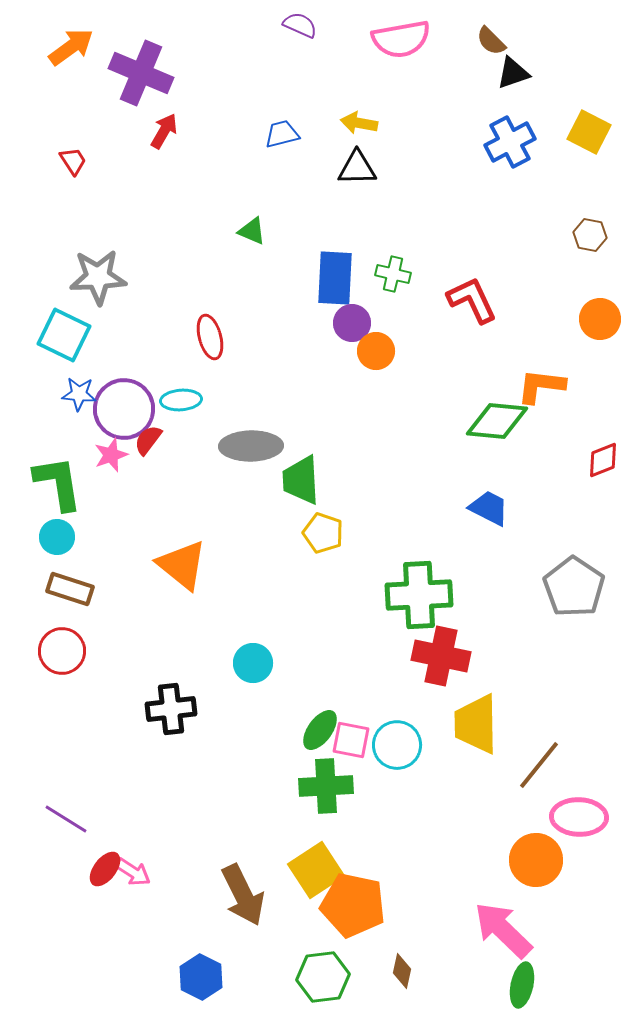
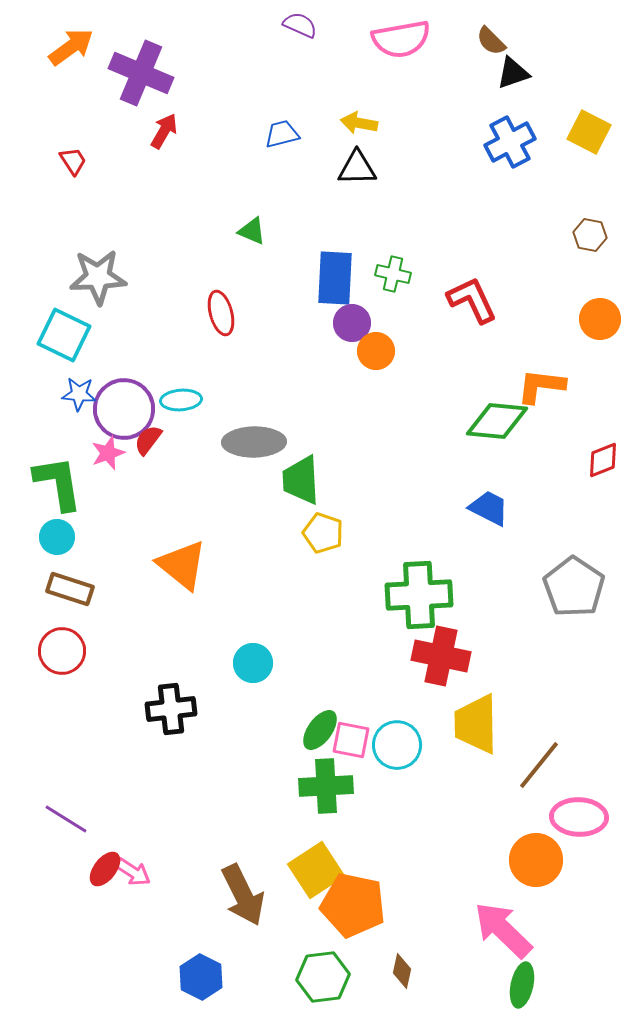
red ellipse at (210, 337): moved 11 px right, 24 px up
gray ellipse at (251, 446): moved 3 px right, 4 px up
pink star at (111, 455): moved 3 px left, 2 px up
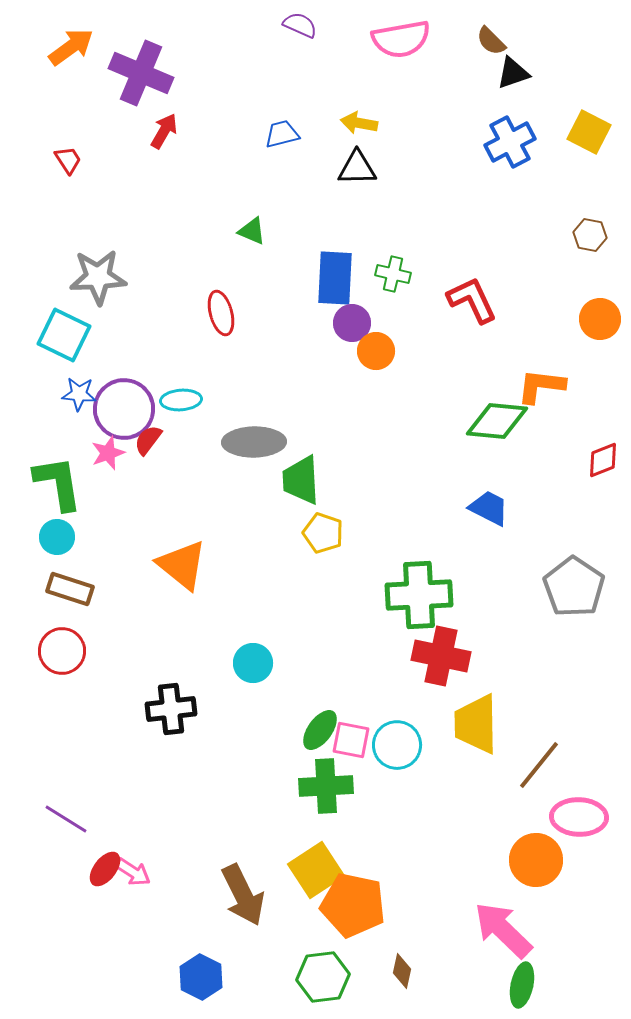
red trapezoid at (73, 161): moved 5 px left, 1 px up
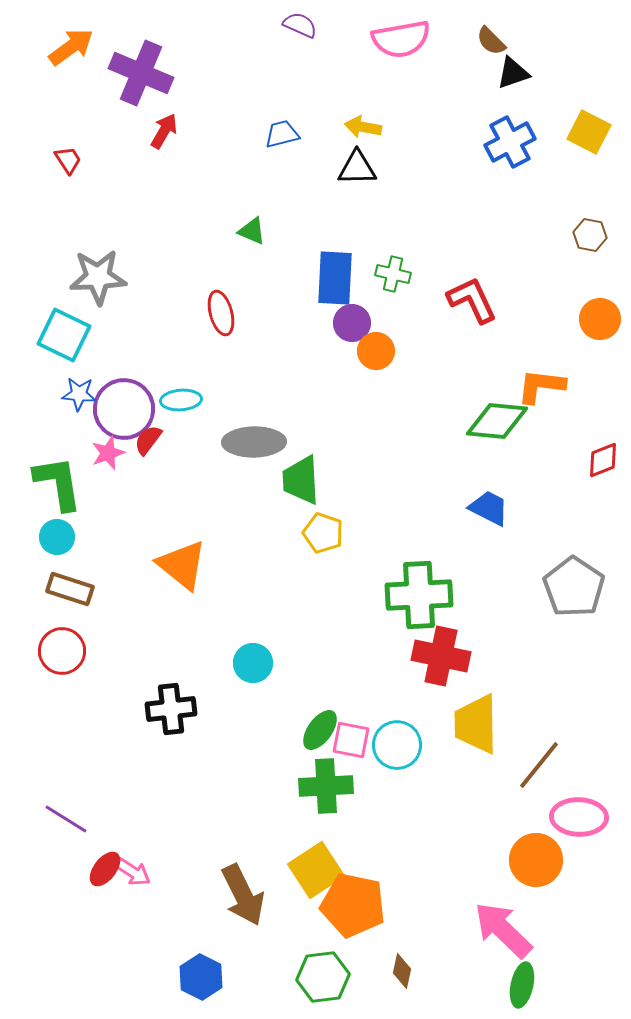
yellow arrow at (359, 123): moved 4 px right, 4 px down
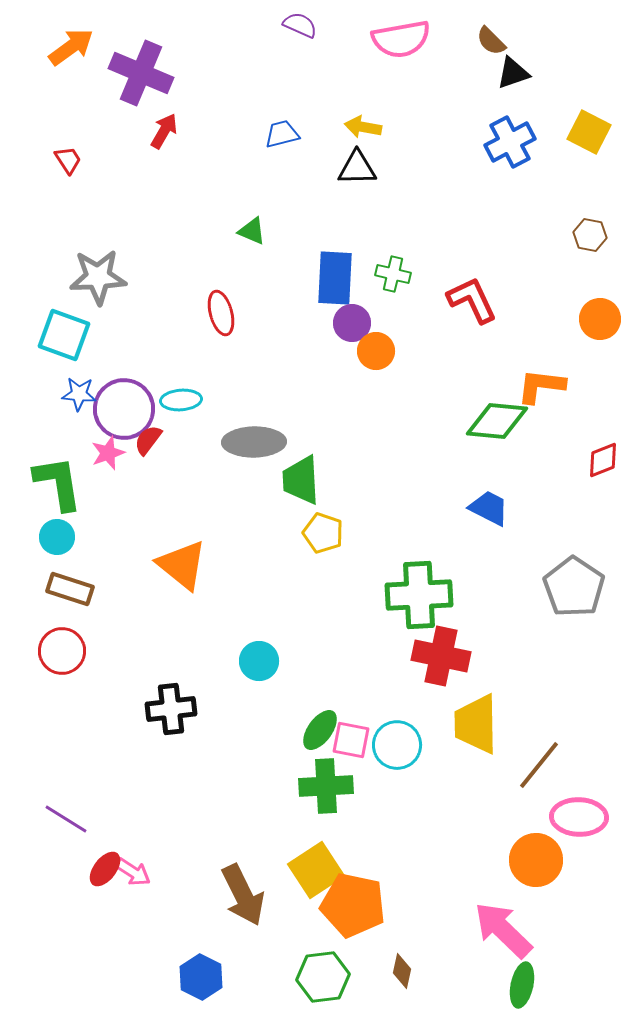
cyan square at (64, 335): rotated 6 degrees counterclockwise
cyan circle at (253, 663): moved 6 px right, 2 px up
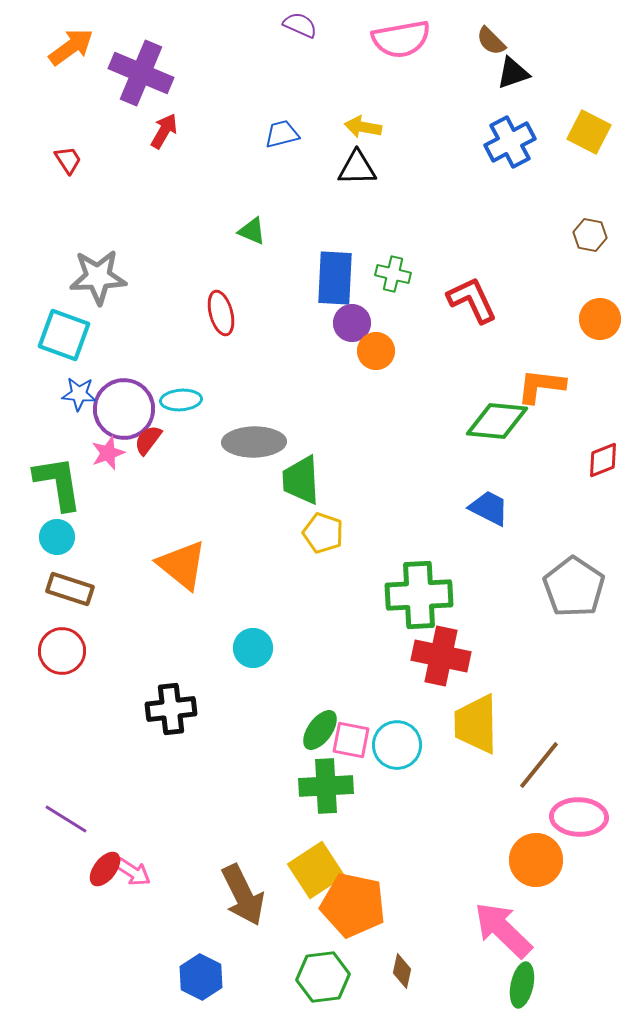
cyan circle at (259, 661): moved 6 px left, 13 px up
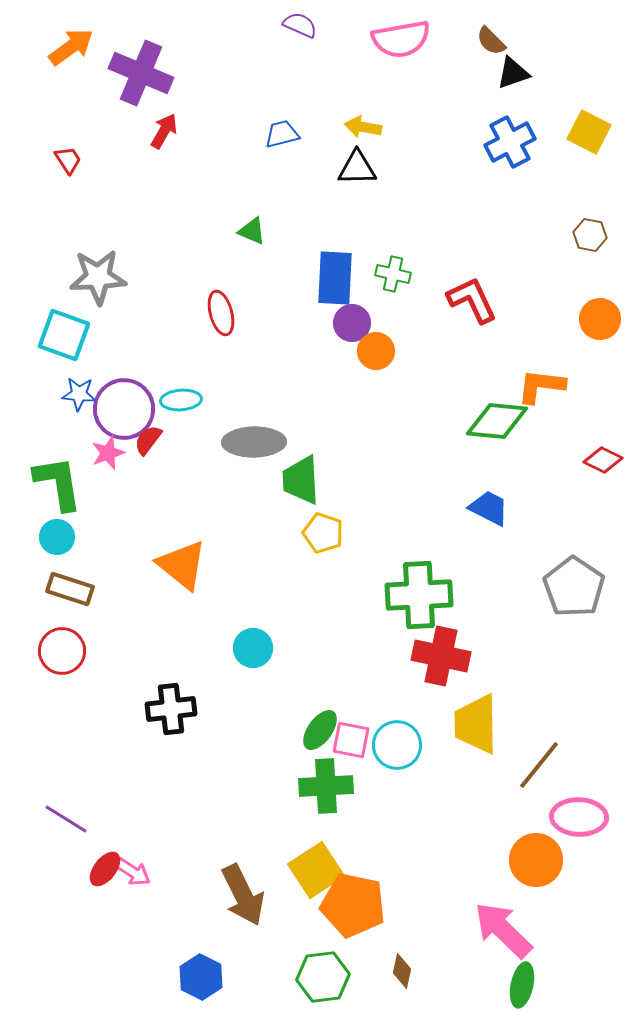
red diamond at (603, 460): rotated 48 degrees clockwise
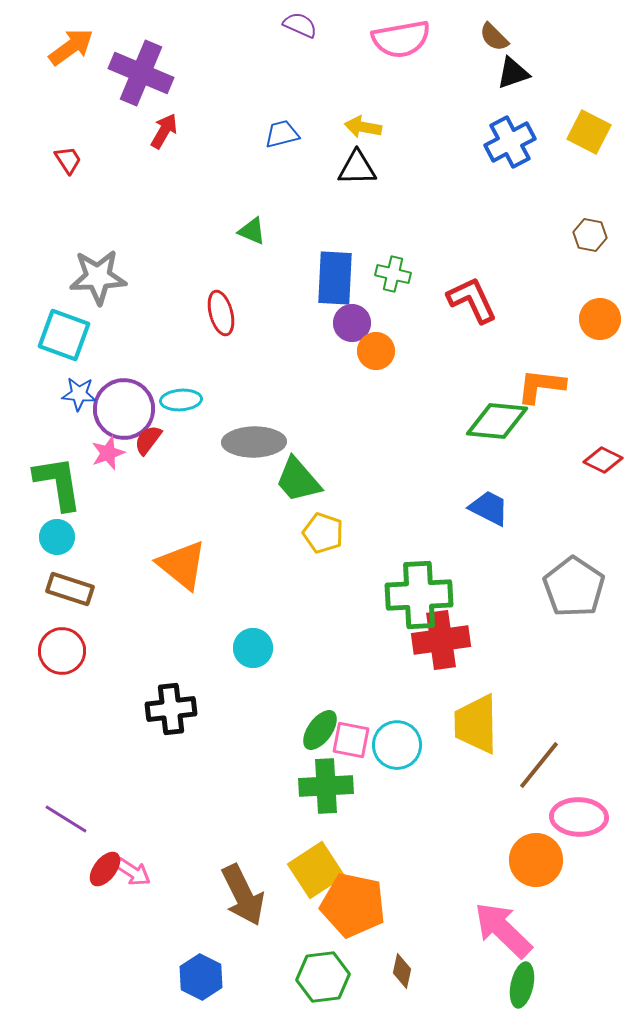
brown semicircle at (491, 41): moved 3 px right, 4 px up
green trapezoid at (301, 480): moved 3 px left; rotated 38 degrees counterclockwise
red cross at (441, 656): moved 16 px up; rotated 20 degrees counterclockwise
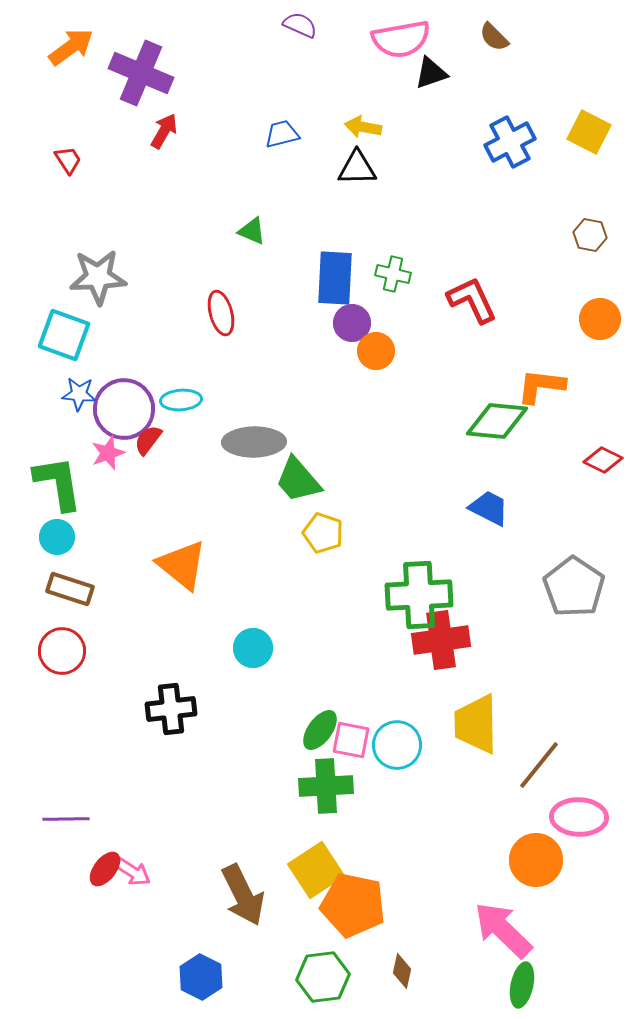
black triangle at (513, 73): moved 82 px left
purple line at (66, 819): rotated 33 degrees counterclockwise
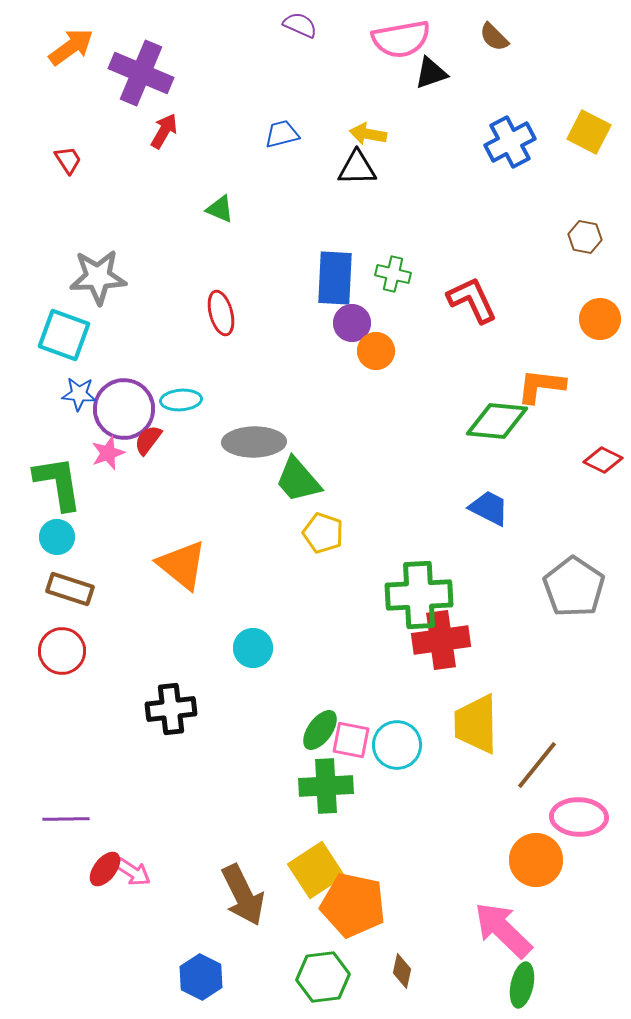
yellow arrow at (363, 127): moved 5 px right, 7 px down
green triangle at (252, 231): moved 32 px left, 22 px up
brown hexagon at (590, 235): moved 5 px left, 2 px down
brown line at (539, 765): moved 2 px left
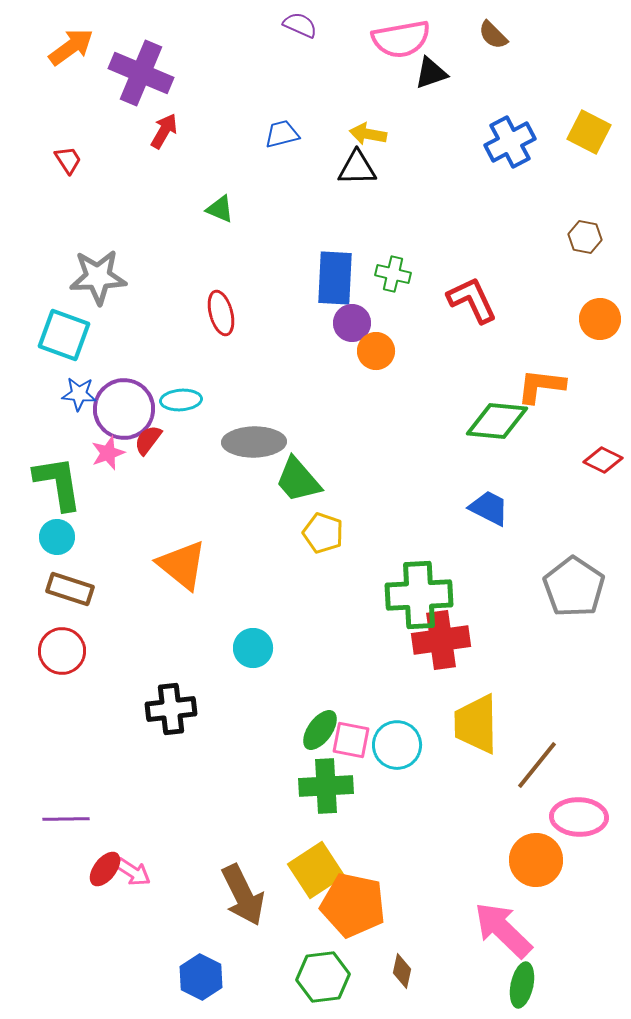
brown semicircle at (494, 37): moved 1 px left, 2 px up
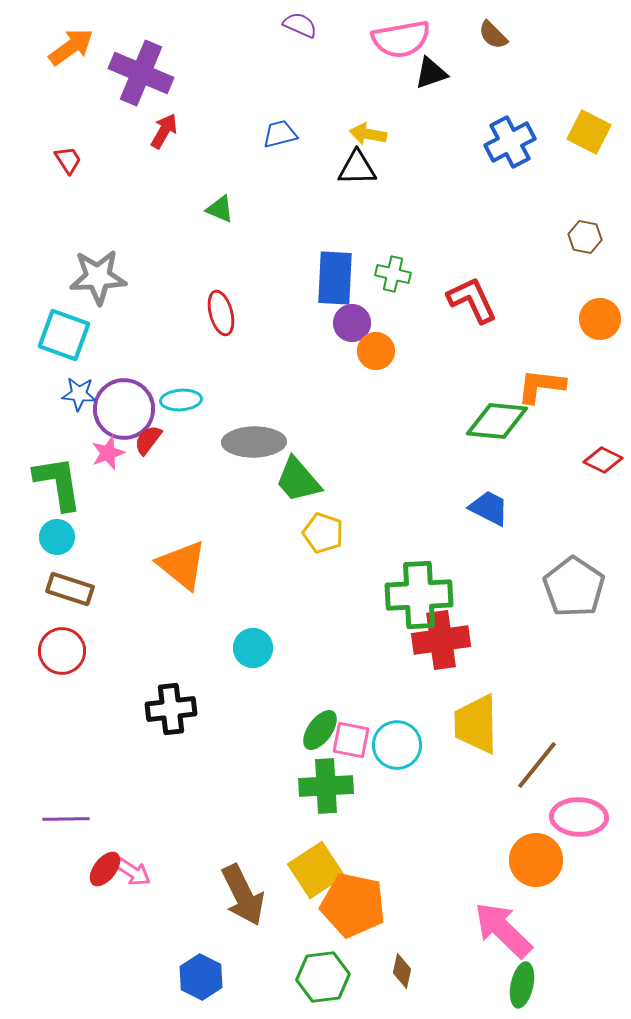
blue trapezoid at (282, 134): moved 2 px left
